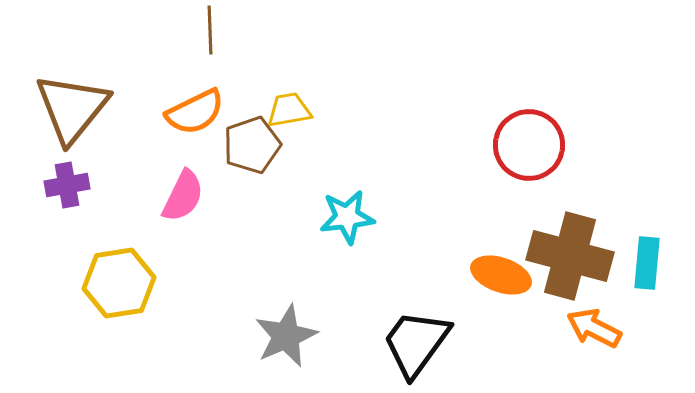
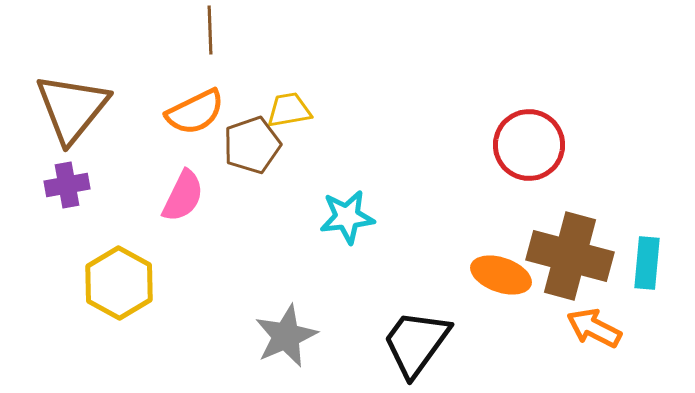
yellow hexagon: rotated 22 degrees counterclockwise
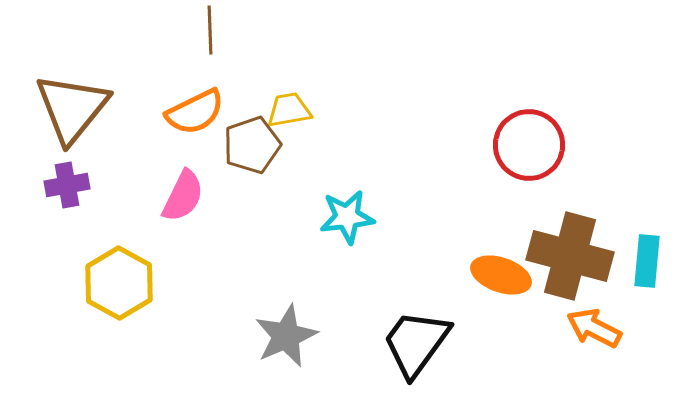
cyan rectangle: moved 2 px up
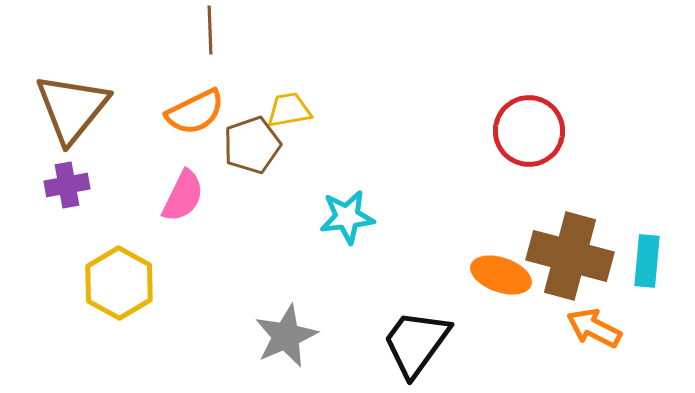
red circle: moved 14 px up
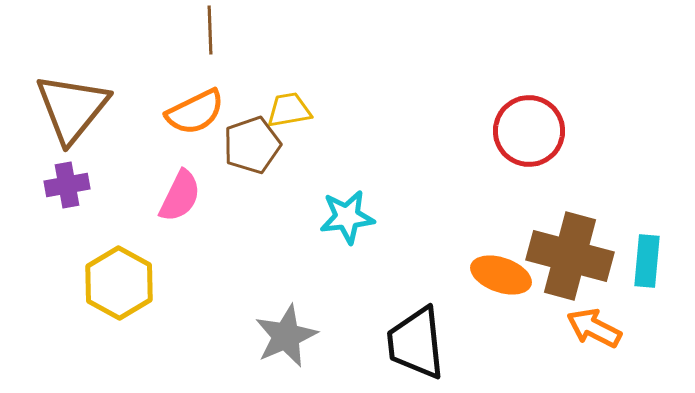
pink semicircle: moved 3 px left
black trapezoid: rotated 42 degrees counterclockwise
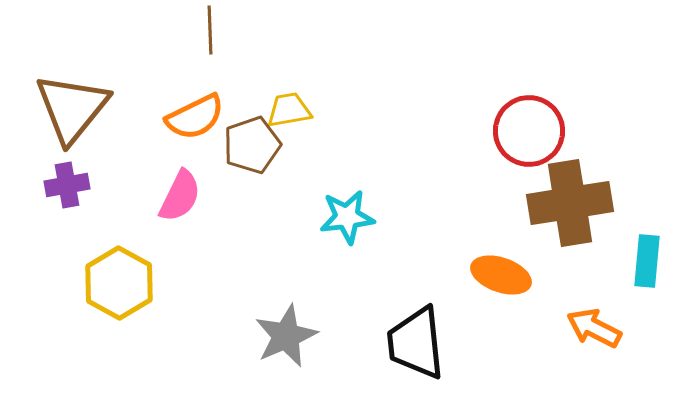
orange semicircle: moved 5 px down
brown cross: moved 53 px up; rotated 24 degrees counterclockwise
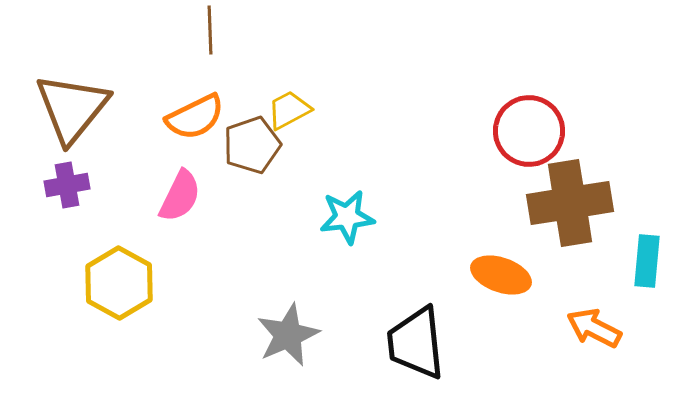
yellow trapezoid: rotated 18 degrees counterclockwise
gray star: moved 2 px right, 1 px up
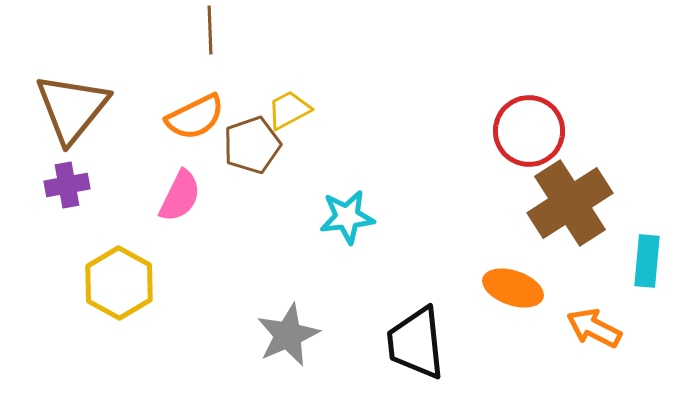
brown cross: rotated 24 degrees counterclockwise
orange ellipse: moved 12 px right, 13 px down
